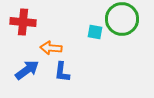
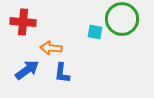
blue L-shape: moved 1 px down
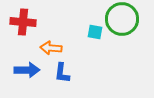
blue arrow: rotated 35 degrees clockwise
